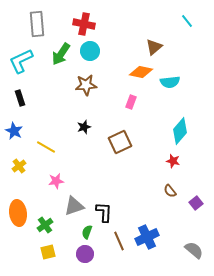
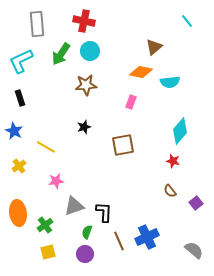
red cross: moved 3 px up
brown square: moved 3 px right, 3 px down; rotated 15 degrees clockwise
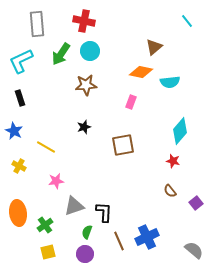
yellow cross: rotated 24 degrees counterclockwise
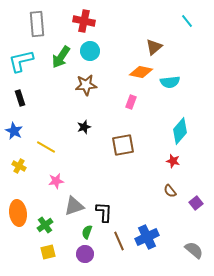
green arrow: moved 3 px down
cyan L-shape: rotated 12 degrees clockwise
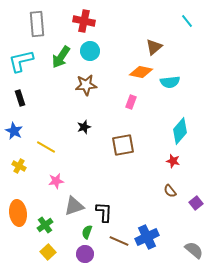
brown line: rotated 42 degrees counterclockwise
yellow square: rotated 28 degrees counterclockwise
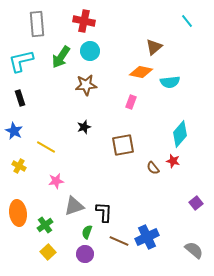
cyan diamond: moved 3 px down
brown semicircle: moved 17 px left, 23 px up
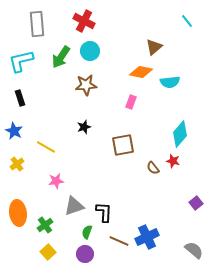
red cross: rotated 15 degrees clockwise
yellow cross: moved 2 px left, 2 px up; rotated 24 degrees clockwise
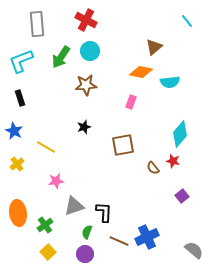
red cross: moved 2 px right, 1 px up
cyan L-shape: rotated 8 degrees counterclockwise
purple square: moved 14 px left, 7 px up
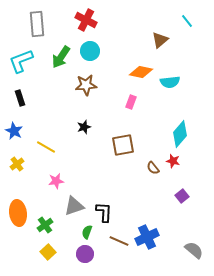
brown triangle: moved 6 px right, 7 px up
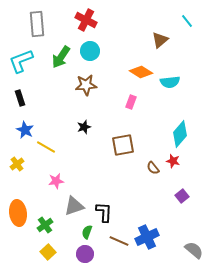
orange diamond: rotated 20 degrees clockwise
blue star: moved 11 px right, 1 px up
